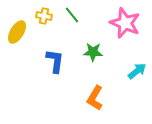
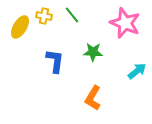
yellow ellipse: moved 3 px right, 5 px up
orange L-shape: moved 2 px left
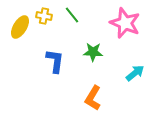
cyan arrow: moved 2 px left, 2 px down
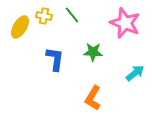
blue L-shape: moved 2 px up
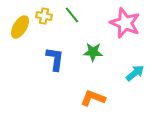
orange L-shape: rotated 80 degrees clockwise
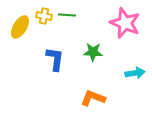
green line: moved 5 px left; rotated 48 degrees counterclockwise
cyan arrow: rotated 30 degrees clockwise
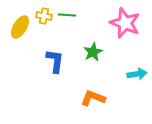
green star: rotated 30 degrees counterclockwise
blue L-shape: moved 2 px down
cyan arrow: moved 2 px right, 1 px down
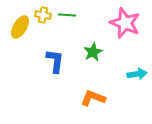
yellow cross: moved 1 px left, 1 px up
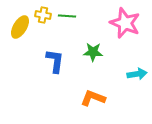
green line: moved 1 px down
green star: rotated 30 degrees clockwise
